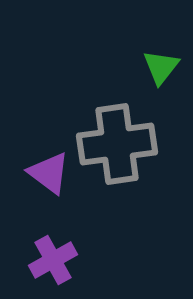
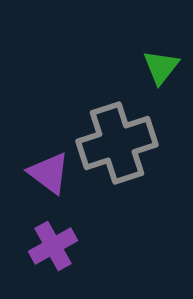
gray cross: moved 1 px up; rotated 10 degrees counterclockwise
purple cross: moved 14 px up
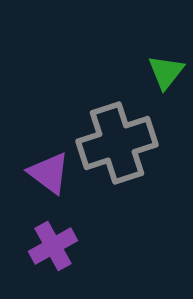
green triangle: moved 5 px right, 5 px down
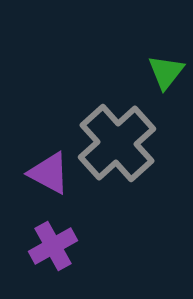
gray cross: rotated 24 degrees counterclockwise
purple triangle: rotated 9 degrees counterclockwise
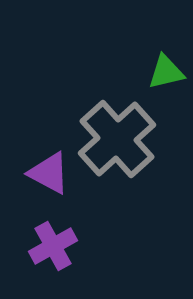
green triangle: rotated 39 degrees clockwise
gray cross: moved 4 px up
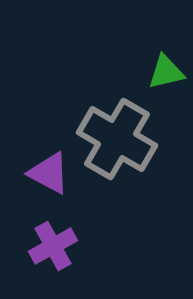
gray cross: rotated 18 degrees counterclockwise
